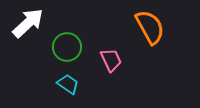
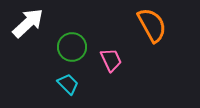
orange semicircle: moved 2 px right, 2 px up
green circle: moved 5 px right
cyan trapezoid: rotated 10 degrees clockwise
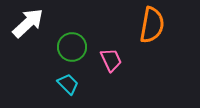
orange semicircle: rotated 39 degrees clockwise
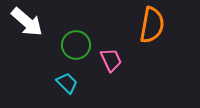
white arrow: moved 1 px left, 1 px up; rotated 84 degrees clockwise
green circle: moved 4 px right, 2 px up
cyan trapezoid: moved 1 px left, 1 px up
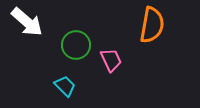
cyan trapezoid: moved 2 px left, 3 px down
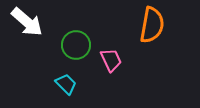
cyan trapezoid: moved 1 px right, 2 px up
